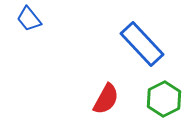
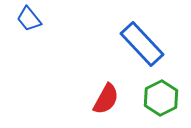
green hexagon: moved 3 px left, 1 px up
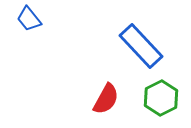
blue rectangle: moved 1 px left, 2 px down
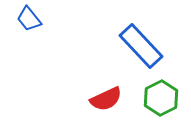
red semicircle: rotated 36 degrees clockwise
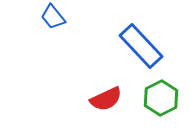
blue trapezoid: moved 24 px right, 2 px up
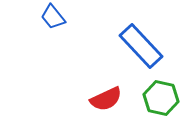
green hexagon: rotated 20 degrees counterclockwise
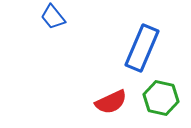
blue rectangle: moved 1 px right, 2 px down; rotated 66 degrees clockwise
red semicircle: moved 5 px right, 3 px down
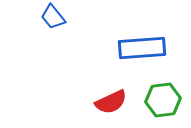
blue rectangle: rotated 63 degrees clockwise
green hexagon: moved 2 px right, 2 px down; rotated 20 degrees counterclockwise
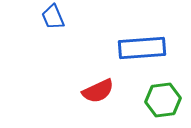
blue trapezoid: rotated 16 degrees clockwise
red semicircle: moved 13 px left, 11 px up
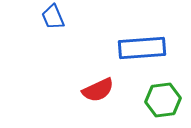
red semicircle: moved 1 px up
